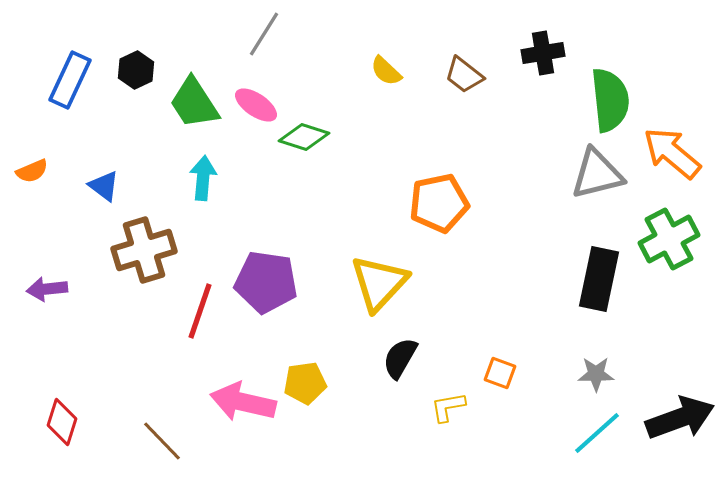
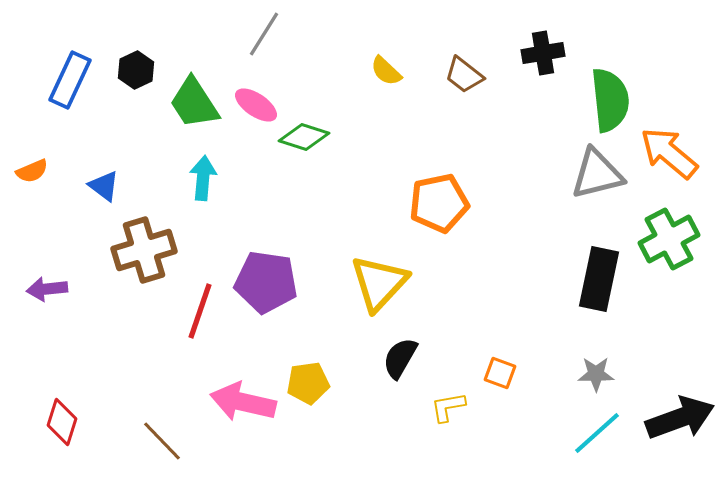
orange arrow: moved 3 px left
yellow pentagon: moved 3 px right
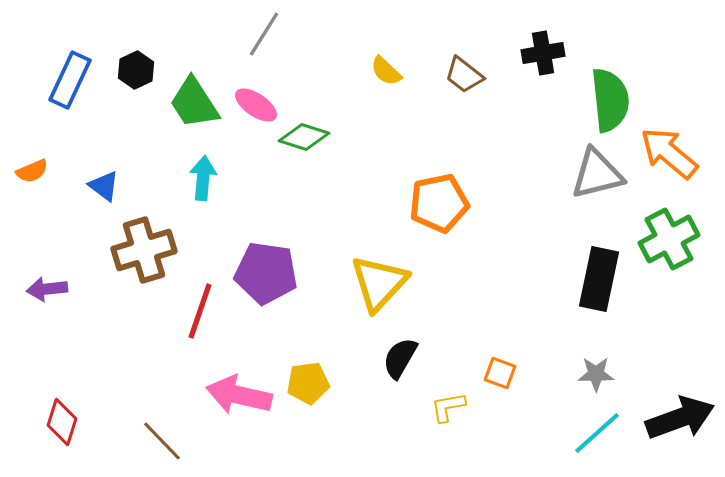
purple pentagon: moved 9 px up
pink arrow: moved 4 px left, 7 px up
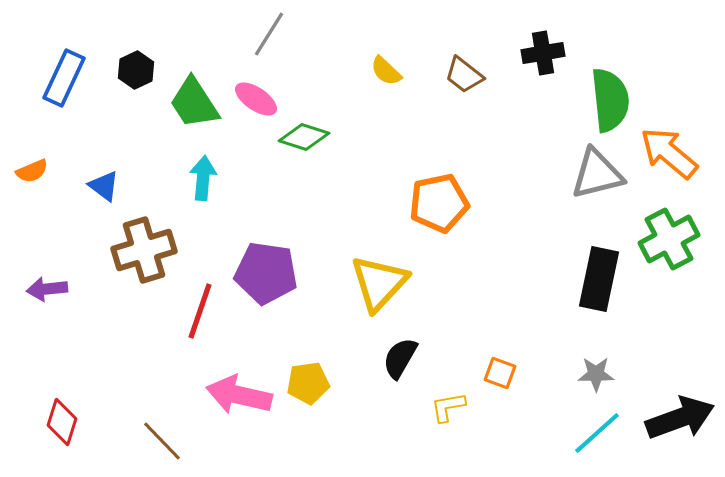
gray line: moved 5 px right
blue rectangle: moved 6 px left, 2 px up
pink ellipse: moved 6 px up
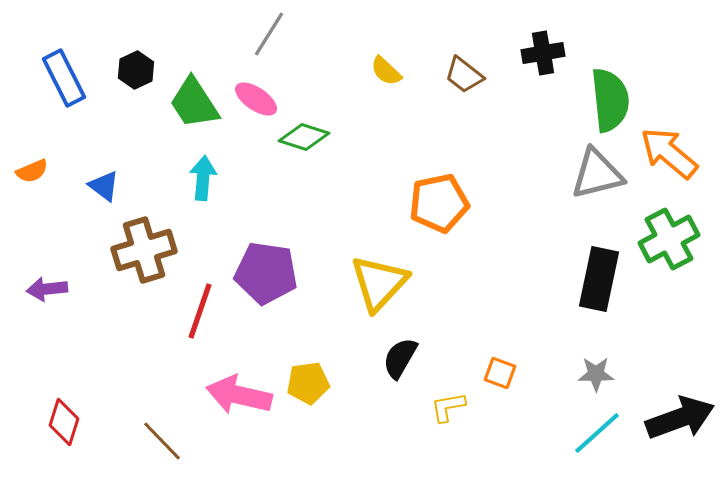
blue rectangle: rotated 52 degrees counterclockwise
red diamond: moved 2 px right
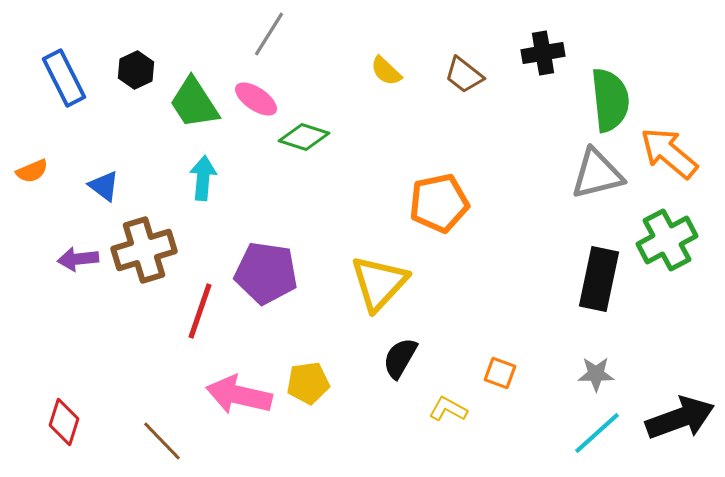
green cross: moved 2 px left, 1 px down
purple arrow: moved 31 px right, 30 px up
yellow L-shape: moved 2 px down; rotated 39 degrees clockwise
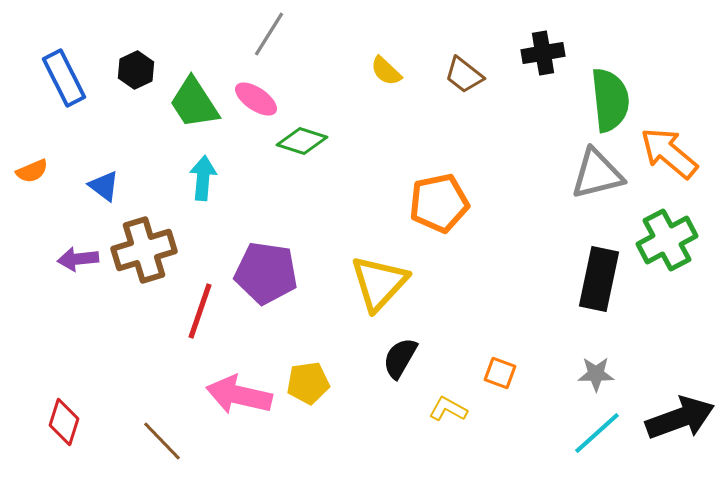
green diamond: moved 2 px left, 4 px down
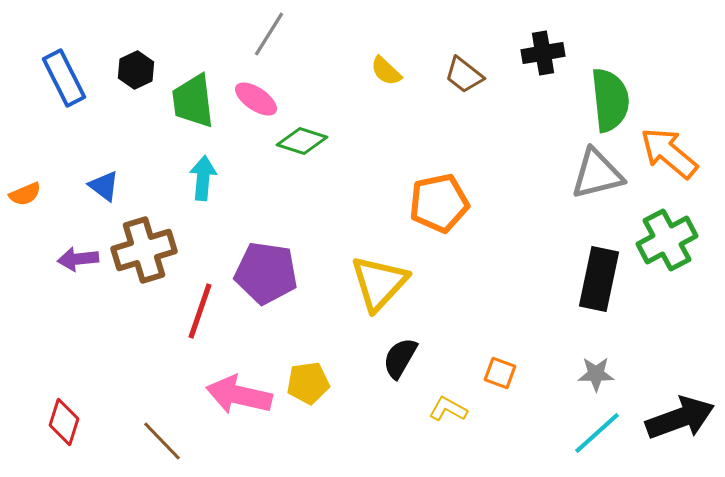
green trapezoid: moved 1 px left, 2 px up; rotated 26 degrees clockwise
orange semicircle: moved 7 px left, 23 px down
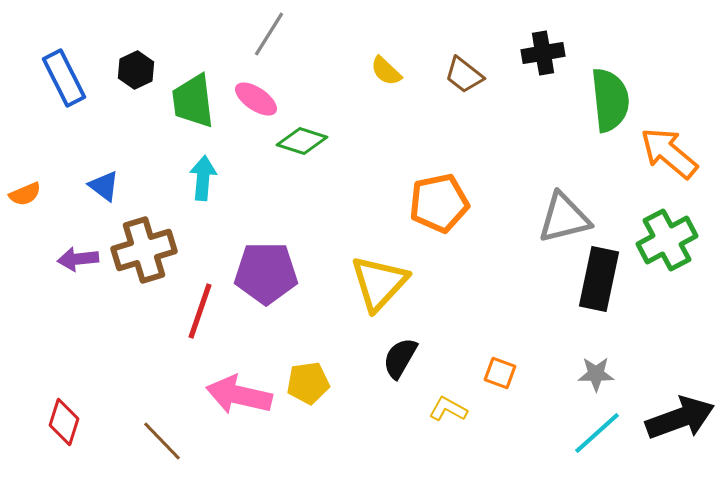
gray triangle: moved 33 px left, 44 px down
purple pentagon: rotated 8 degrees counterclockwise
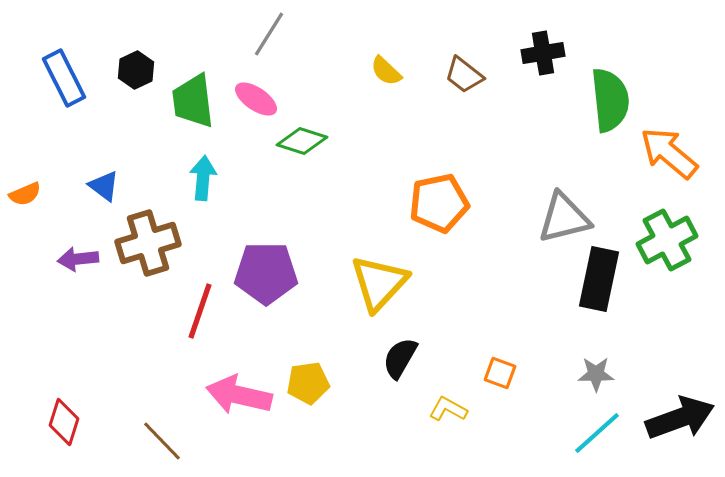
brown cross: moved 4 px right, 7 px up
